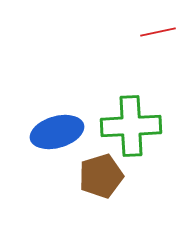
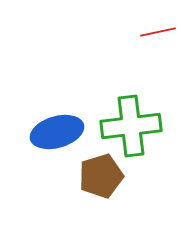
green cross: rotated 4 degrees counterclockwise
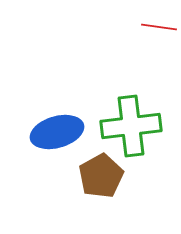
red line: moved 1 px right, 5 px up; rotated 20 degrees clockwise
brown pentagon: rotated 12 degrees counterclockwise
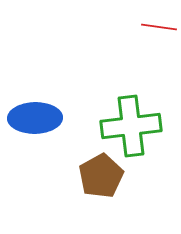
blue ellipse: moved 22 px left, 14 px up; rotated 15 degrees clockwise
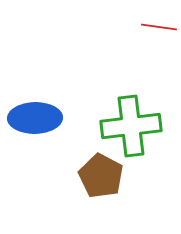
brown pentagon: rotated 15 degrees counterclockwise
